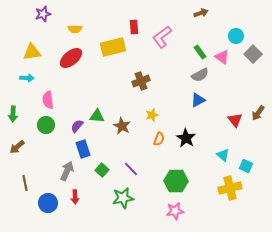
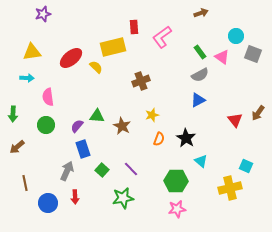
yellow semicircle at (75, 29): moved 21 px right, 38 px down; rotated 136 degrees counterclockwise
gray square at (253, 54): rotated 24 degrees counterclockwise
pink semicircle at (48, 100): moved 3 px up
cyan triangle at (223, 155): moved 22 px left, 6 px down
pink star at (175, 211): moved 2 px right, 2 px up
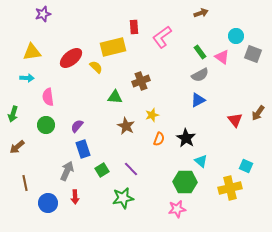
green arrow at (13, 114): rotated 14 degrees clockwise
green triangle at (97, 116): moved 18 px right, 19 px up
brown star at (122, 126): moved 4 px right
green square at (102, 170): rotated 16 degrees clockwise
green hexagon at (176, 181): moved 9 px right, 1 px down
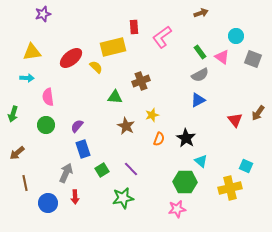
gray square at (253, 54): moved 5 px down
brown arrow at (17, 147): moved 6 px down
gray arrow at (67, 171): moved 1 px left, 2 px down
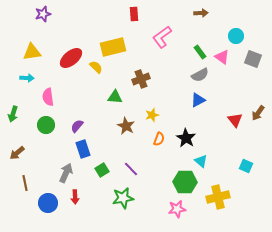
brown arrow at (201, 13): rotated 16 degrees clockwise
red rectangle at (134, 27): moved 13 px up
brown cross at (141, 81): moved 2 px up
yellow cross at (230, 188): moved 12 px left, 9 px down
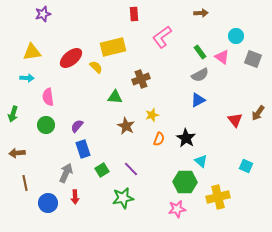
brown arrow at (17, 153): rotated 35 degrees clockwise
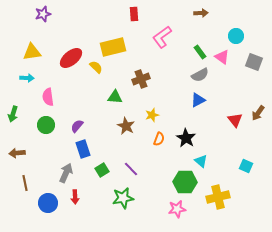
gray square at (253, 59): moved 1 px right, 3 px down
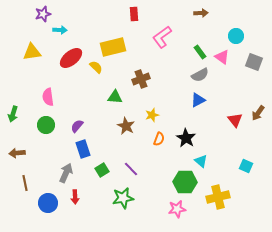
cyan arrow at (27, 78): moved 33 px right, 48 px up
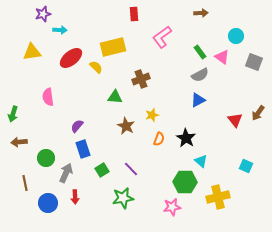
green circle at (46, 125): moved 33 px down
brown arrow at (17, 153): moved 2 px right, 11 px up
pink star at (177, 209): moved 5 px left, 2 px up
